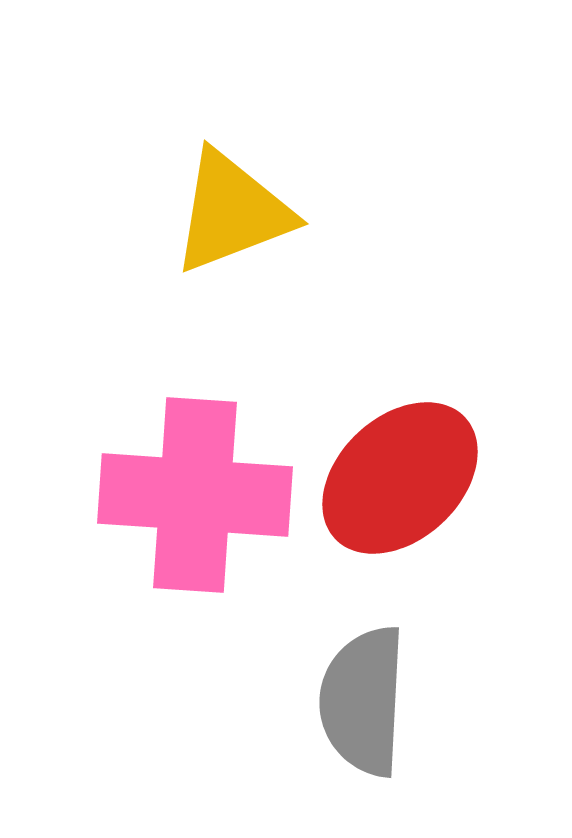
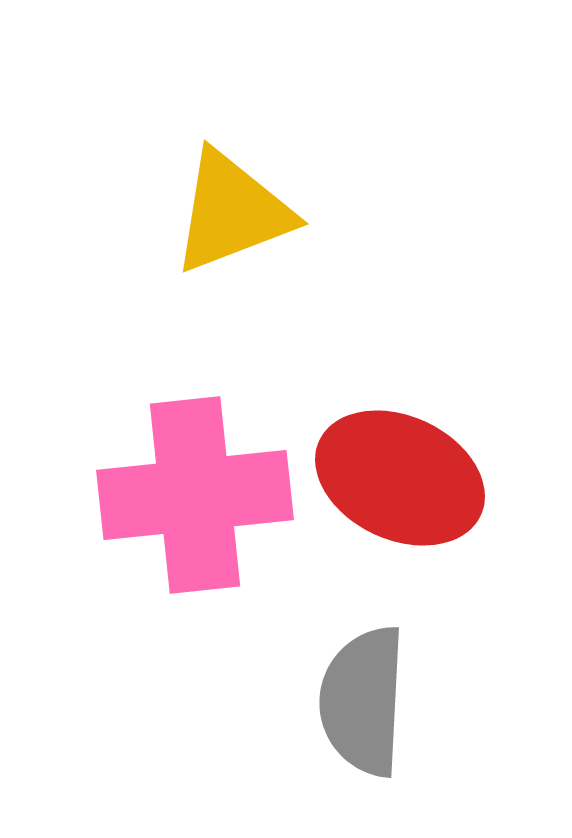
red ellipse: rotated 68 degrees clockwise
pink cross: rotated 10 degrees counterclockwise
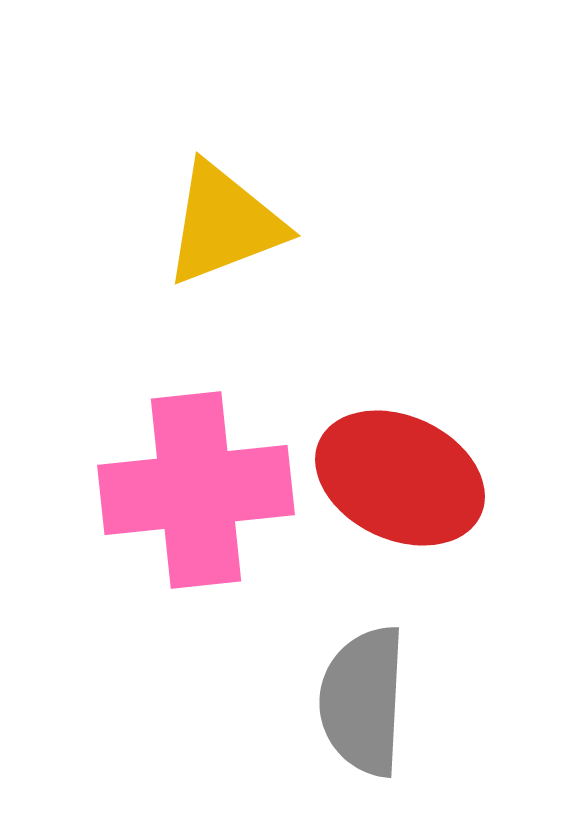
yellow triangle: moved 8 px left, 12 px down
pink cross: moved 1 px right, 5 px up
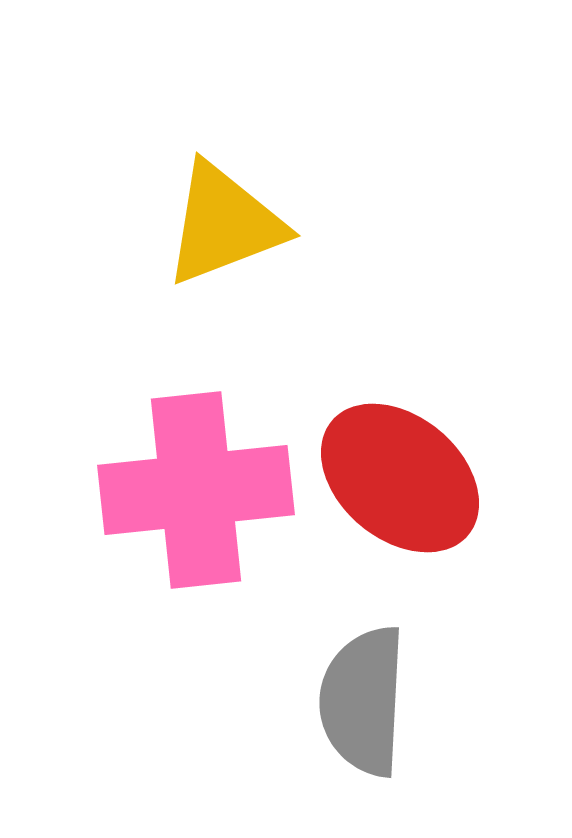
red ellipse: rotated 15 degrees clockwise
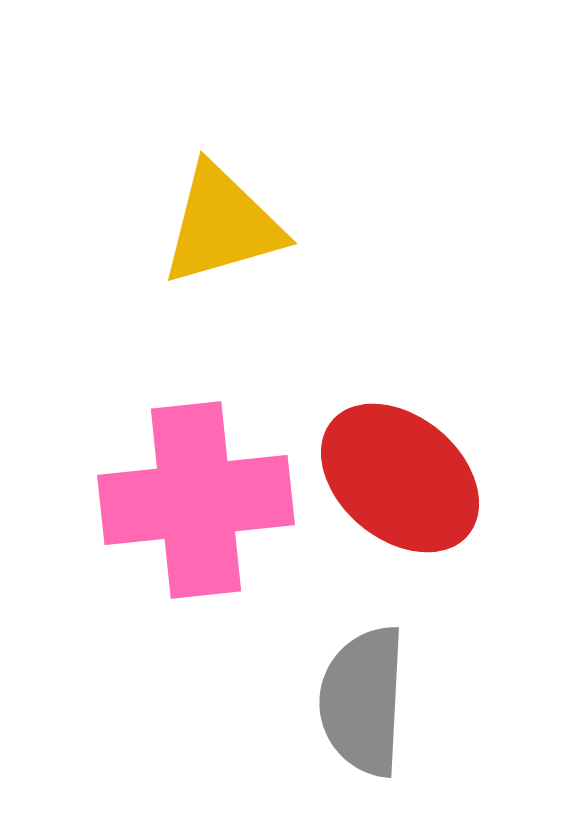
yellow triangle: moved 2 px left, 1 px down; rotated 5 degrees clockwise
pink cross: moved 10 px down
